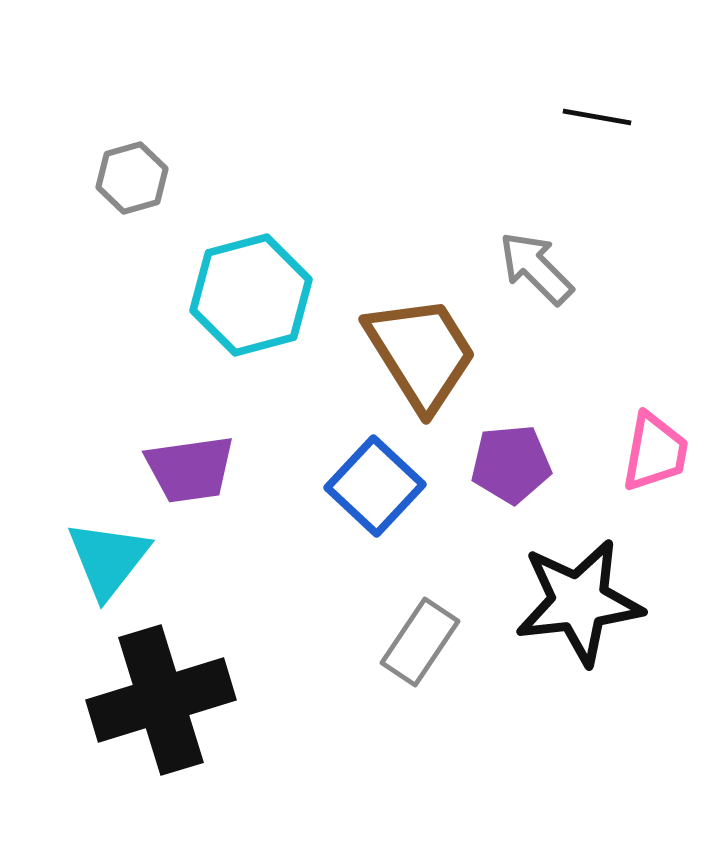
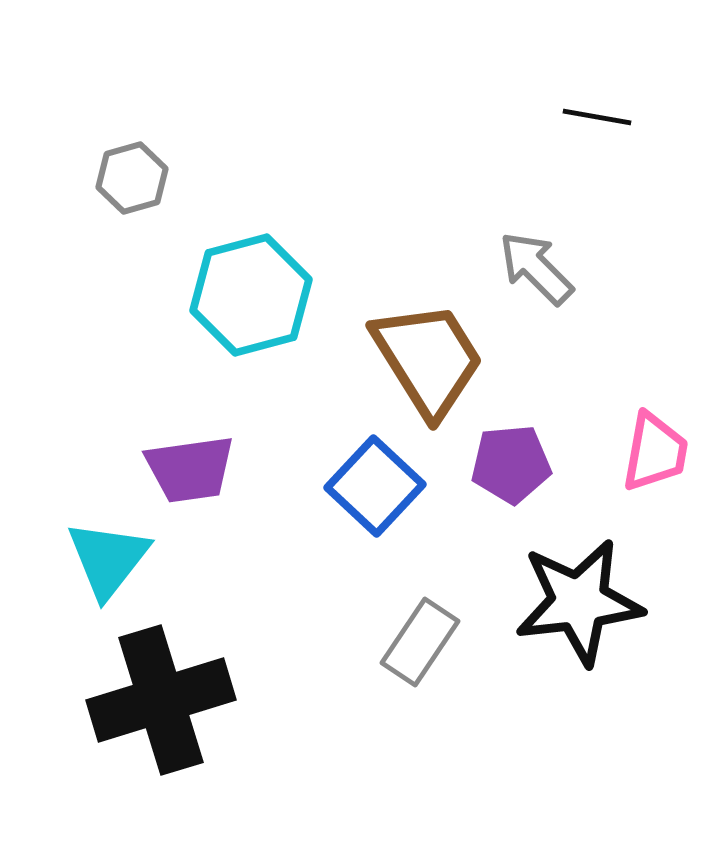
brown trapezoid: moved 7 px right, 6 px down
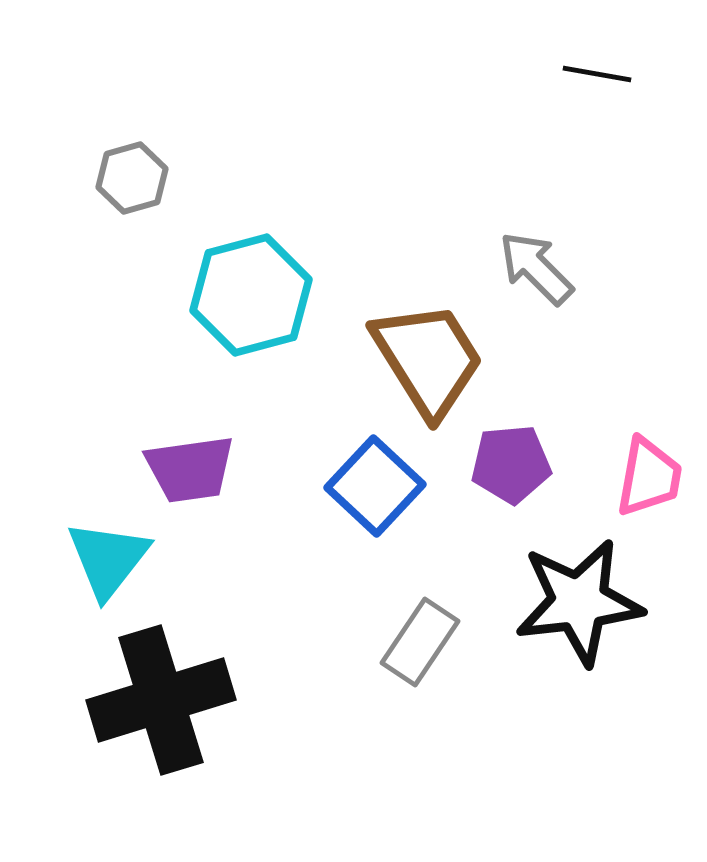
black line: moved 43 px up
pink trapezoid: moved 6 px left, 25 px down
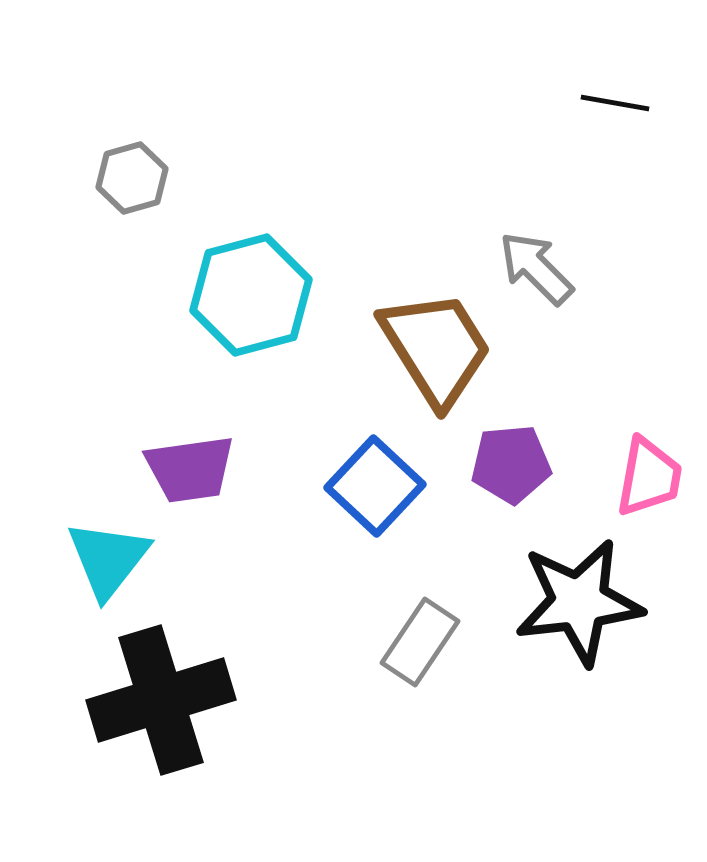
black line: moved 18 px right, 29 px down
brown trapezoid: moved 8 px right, 11 px up
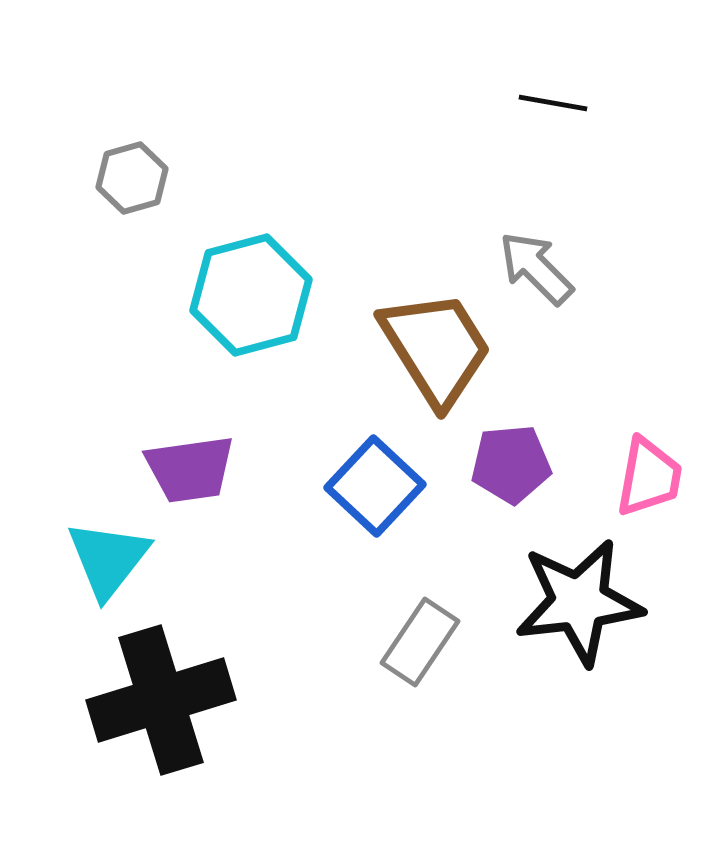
black line: moved 62 px left
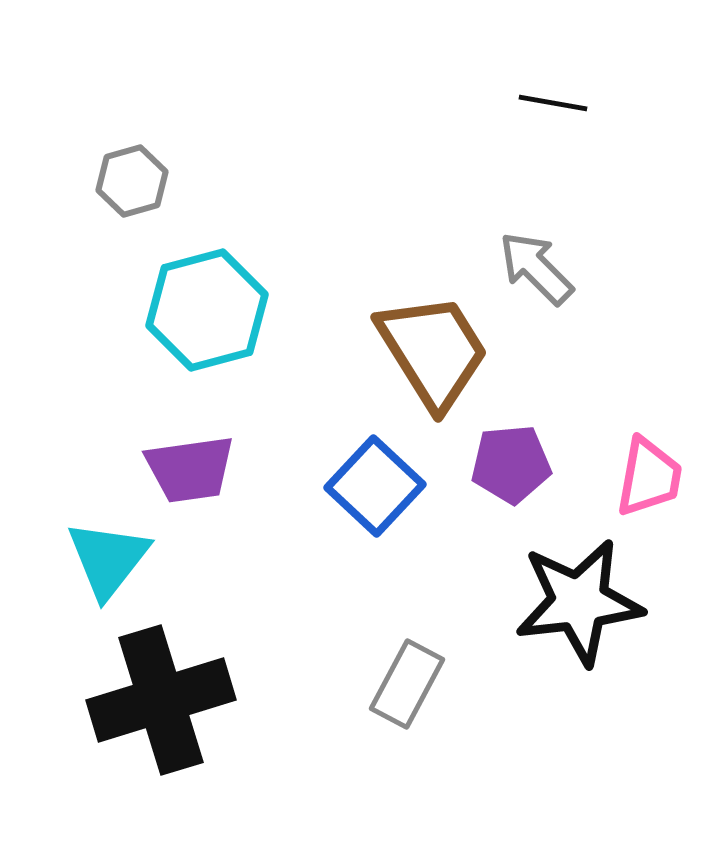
gray hexagon: moved 3 px down
cyan hexagon: moved 44 px left, 15 px down
brown trapezoid: moved 3 px left, 3 px down
gray rectangle: moved 13 px left, 42 px down; rotated 6 degrees counterclockwise
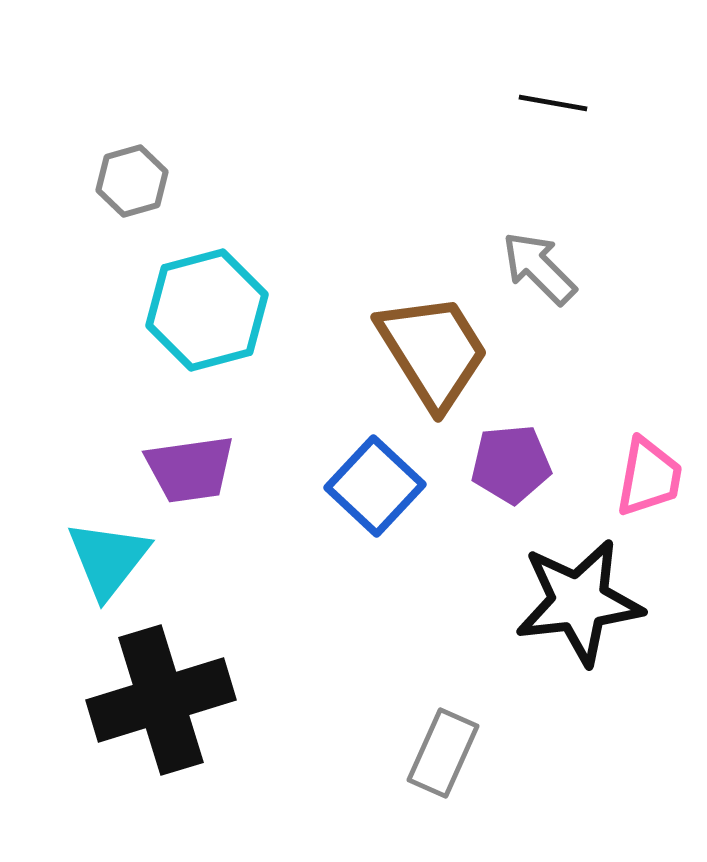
gray arrow: moved 3 px right
gray rectangle: moved 36 px right, 69 px down; rotated 4 degrees counterclockwise
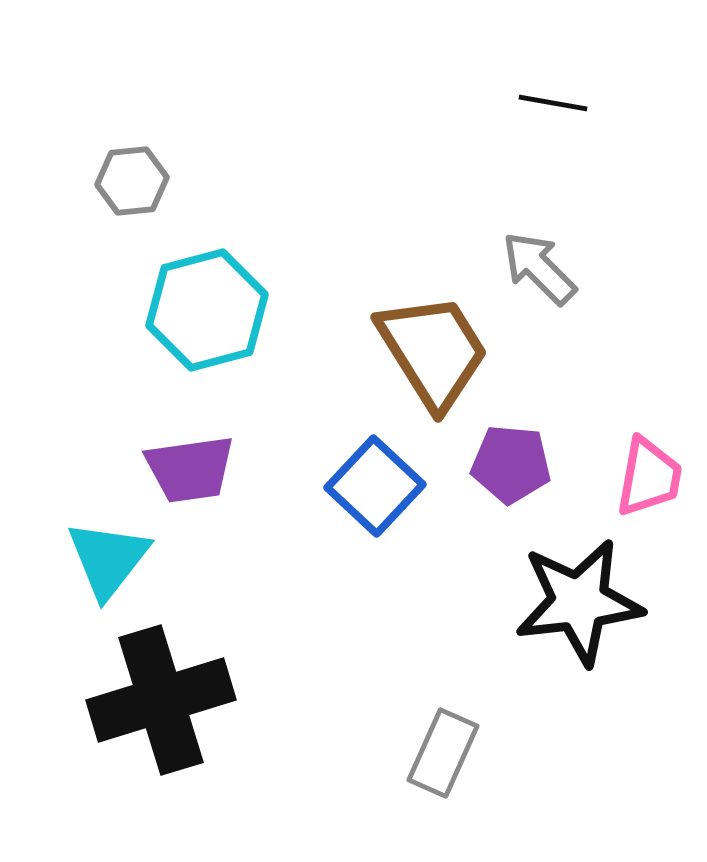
gray hexagon: rotated 10 degrees clockwise
purple pentagon: rotated 10 degrees clockwise
